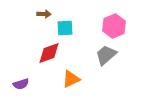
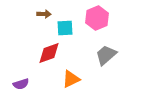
pink hexagon: moved 17 px left, 8 px up
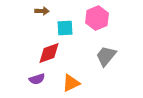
brown arrow: moved 2 px left, 3 px up
gray trapezoid: moved 1 px down; rotated 10 degrees counterclockwise
orange triangle: moved 4 px down
purple semicircle: moved 16 px right, 5 px up
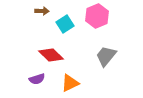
pink hexagon: moved 2 px up
cyan square: moved 4 px up; rotated 30 degrees counterclockwise
red diamond: moved 2 px right, 2 px down; rotated 65 degrees clockwise
orange triangle: moved 1 px left
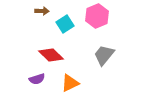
gray trapezoid: moved 2 px left, 1 px up
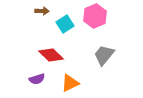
pink hexagon: moved 2 px left
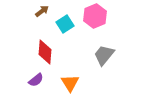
brown arrow: rotated 40 degrees counterclockwise
red diamond: moved 6 px left, 3 px up; rotated 50 degrees clockwise
purple semicircle: moved 1 px left, 1 px down; rotated 21 degrees counterclockwise
orange triangle: rotated 36 degrees counterclockwise
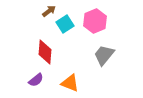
brown arrow: moved 7 px right
pink hexagon: moved 5 px down
orange triangle: rotated 36 degrees counterclockwise
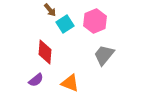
brown arrow: moved 1 px right, 1 px up; rotated 88 degrees clockwise
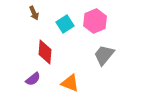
brown arrow: moved 16 px left, 3 px down; rotated 16 degrees clockwise
purple semicircle: moved 3 px left, 1 px up
